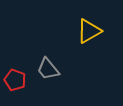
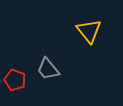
yellow triangle: rotated 40 degrees counterclockwise
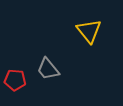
red pentagon: rotated 15 degrees counterclockwise
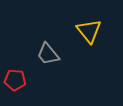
gray trapezoid: moved 15 px up
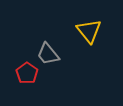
red pentagon: moved 12 px right, 7 px up; rotated 30 degrees clockwise
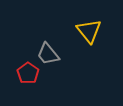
red pentagon: moved 1 px right
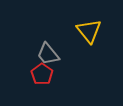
red pentagon: moved 14 px right, 1 px down
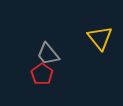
yellow triangle: moved 11 px right, 7 px down
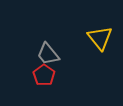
red pentagon: moved 2 px right, 1 px down
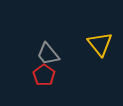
yellow triangle: moved 6 px down
